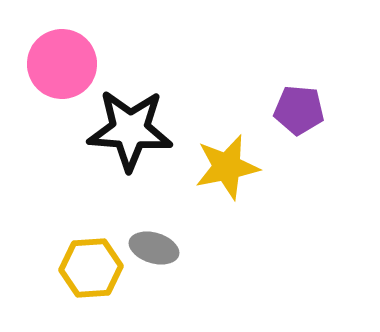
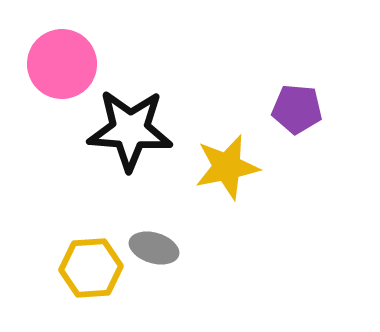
purple pentagon: moved 2 px left, 1 px up
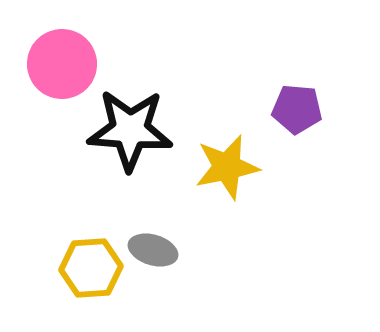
gray ellipse: moved 1 px left, 2 px down
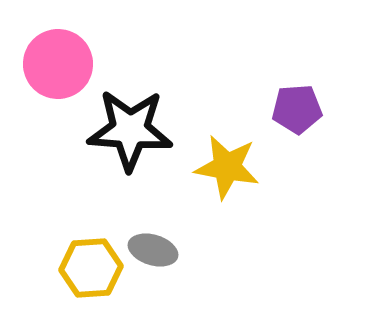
pink circle: moved 4 px left
purple pentagon: rotated 9 degrees counterclockwise
yellow star: rotated 22 degrees clockwise
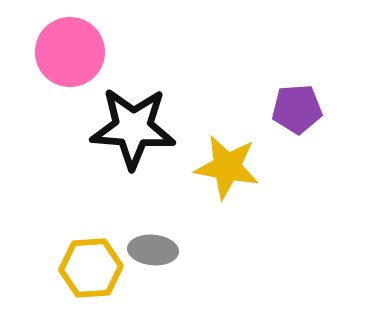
pink circle: moved 12 px right, 12 px up
black star: moved 3 px right, 2 px up
gray ellipse: rotated 12 degrees counterclockwise
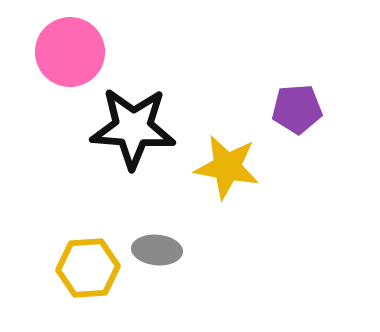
gray ellipse: moved 4 px right
yellow hexagon: moved 3 px left
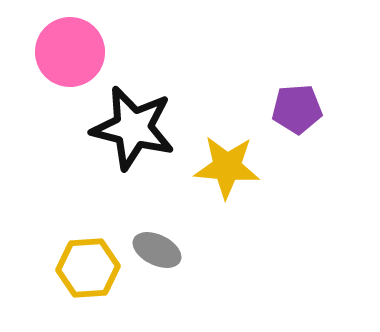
black star: rotated 10 degrees clockwise
yellow star: rotated 6 degrees counterclockwise
gray ellipse: rotated 21 degrees clockwise
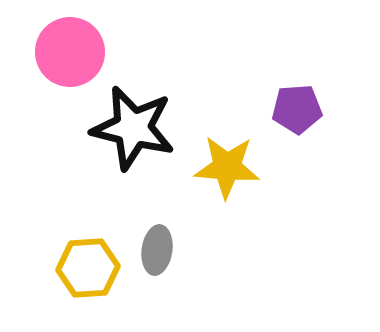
gray ellipse: rotated 72 degrees clockwise
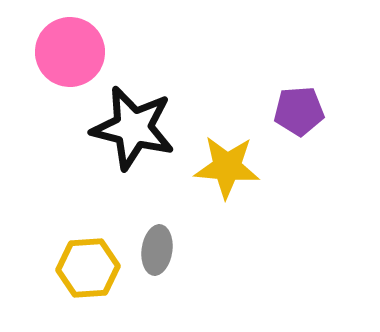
purple pentagon: moved 2 px right, 2 px down
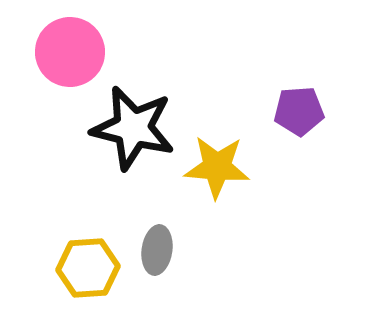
yellow star: moved 10 px left
